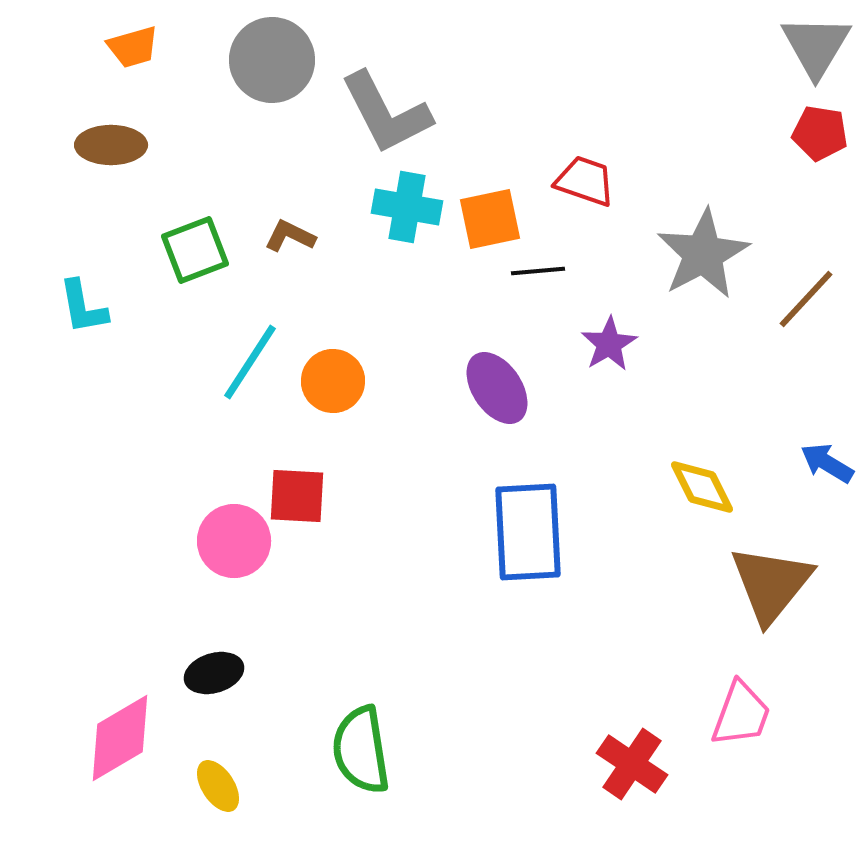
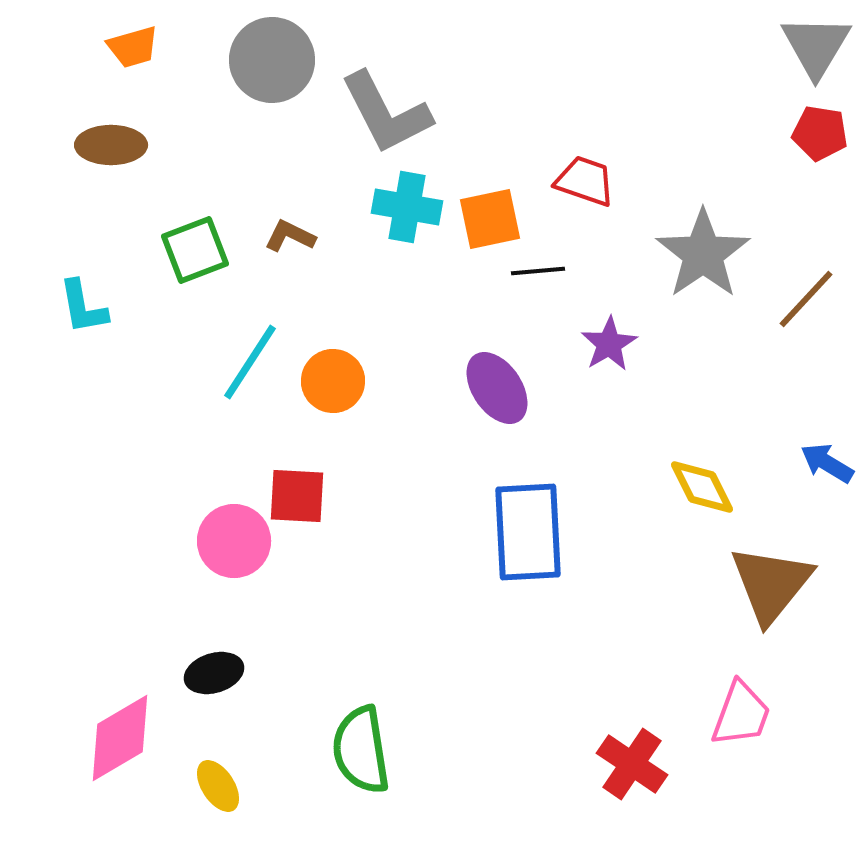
gray star: rotated 6 degrees counterclockwise
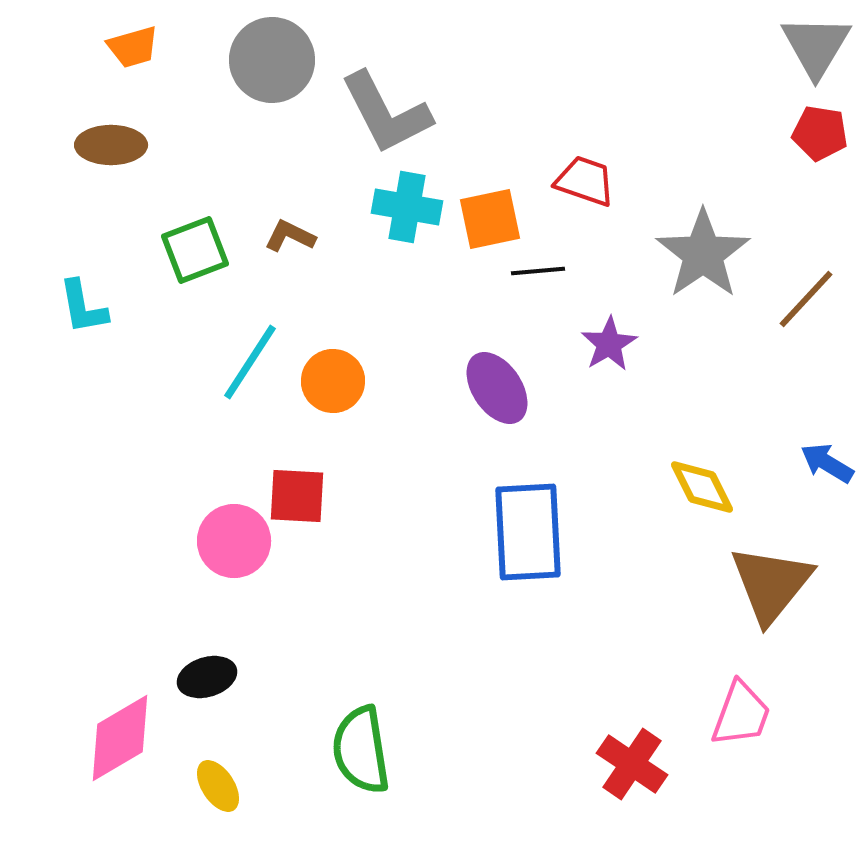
black ellipse: moved 7 px left, 4 px down
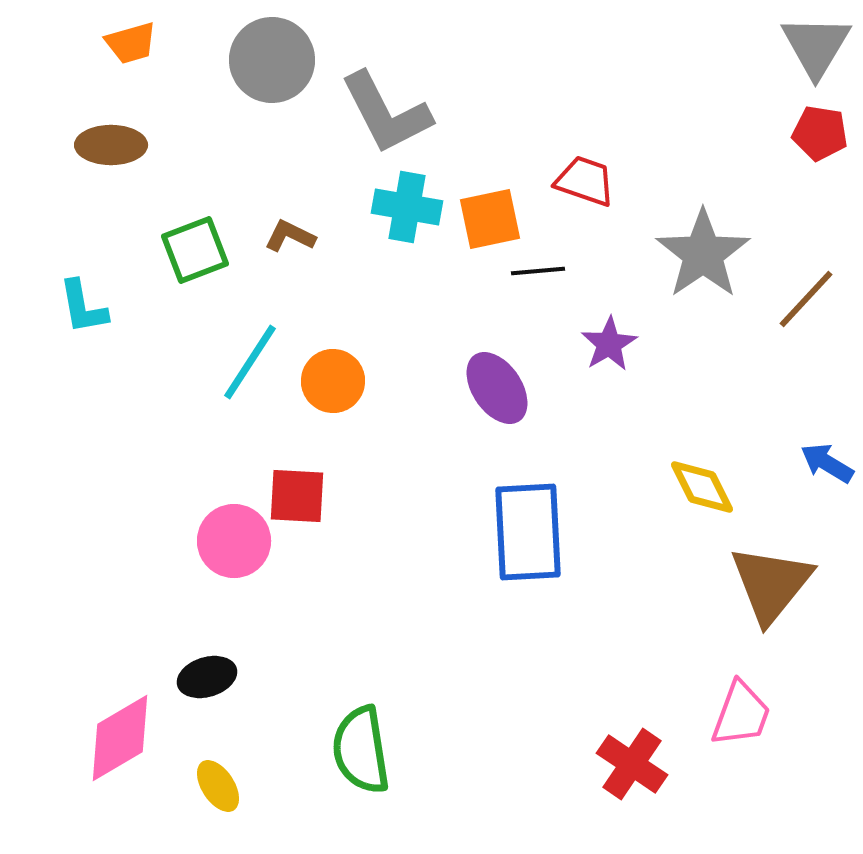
orange trapezoid: moved 2 px left, 4 px up
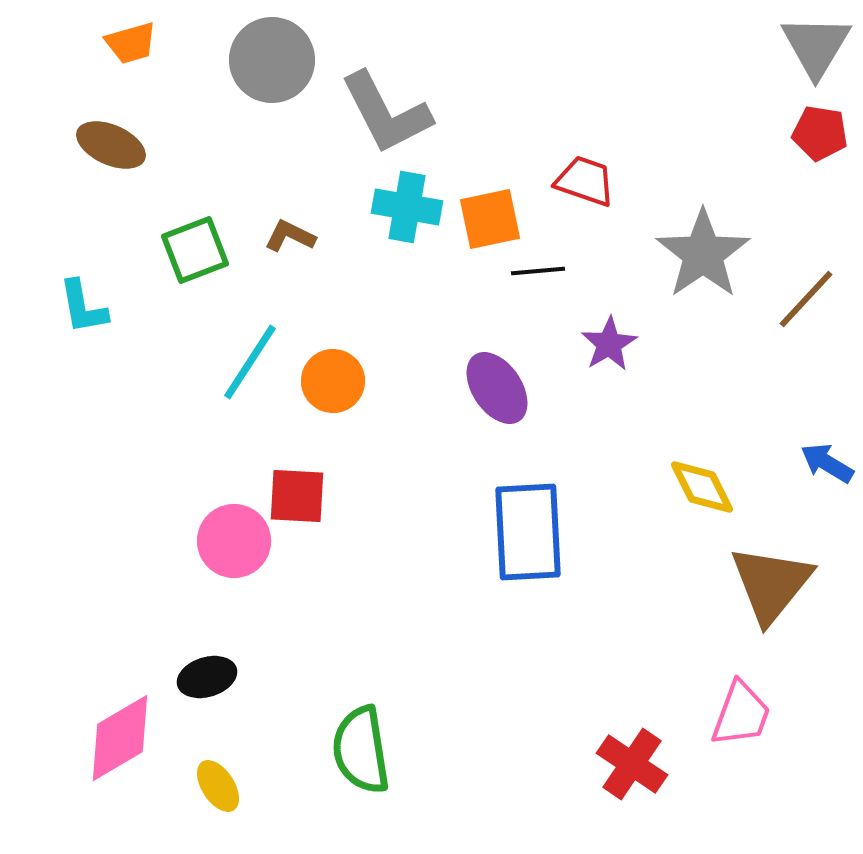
brown ellipse: rotated 24 degrees clockwise
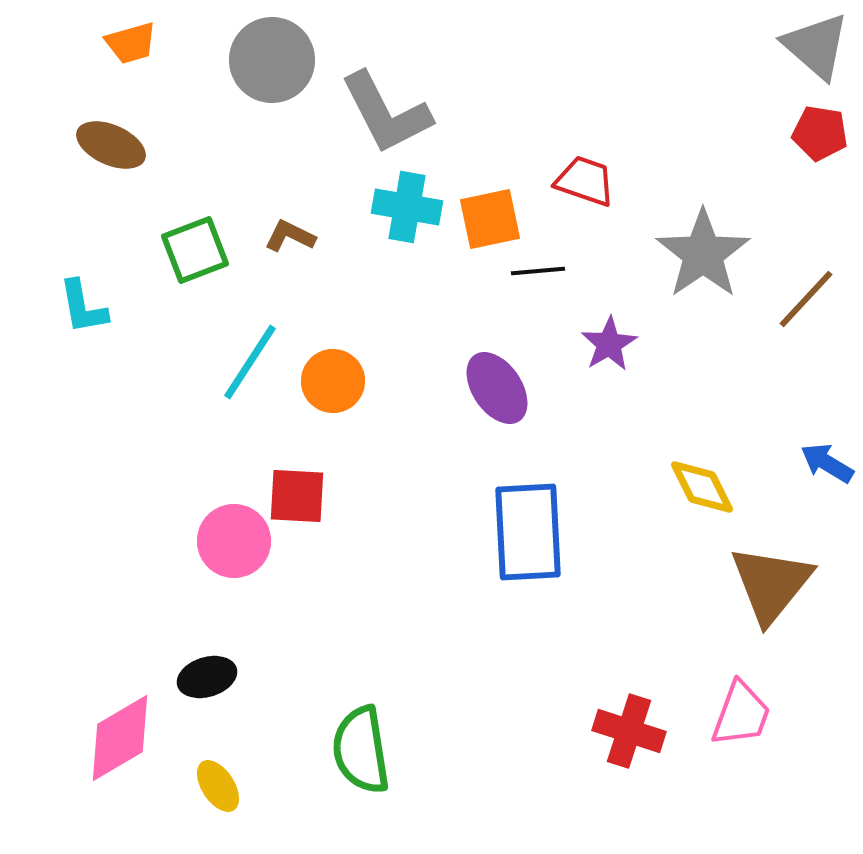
gray triangle: rotated 20 degrees counterclockwise
red cross: moved 3 px left, 33 px up; rotated 16 degrees counterclockwise
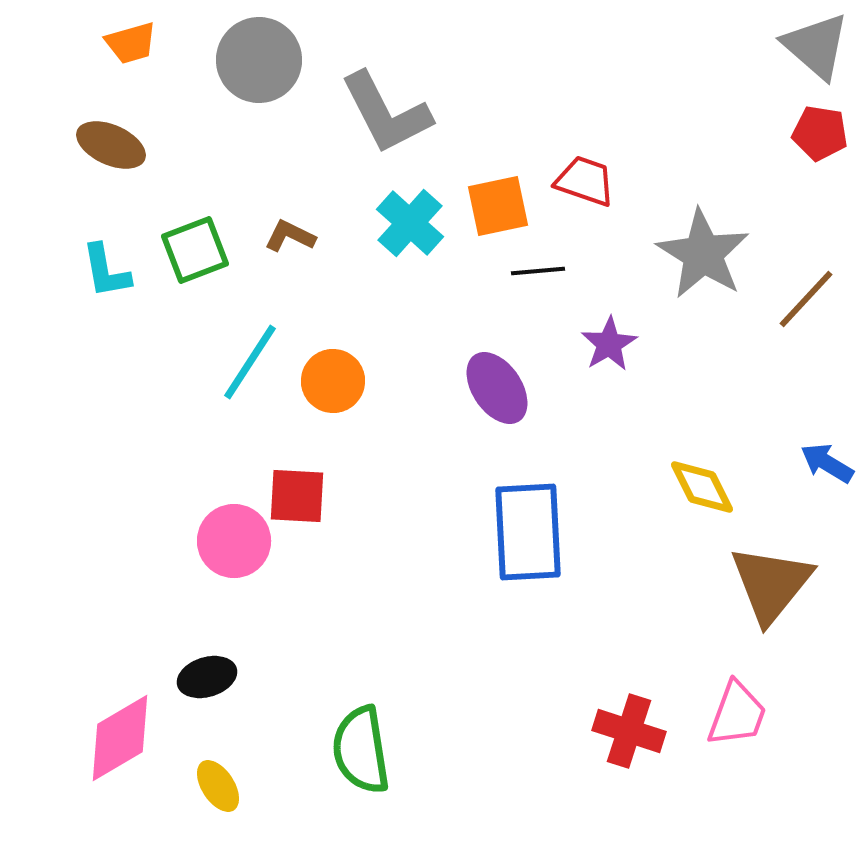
gray circle: moved 13 px left
cyan cross: moved 3 px right, 16 px down; rotated 32 degrees clockwise
orange square: moved 8 px right, 13 px up
gray star: rotated 6 degrees counterclockwise
cyan L-shape: moved 23 px right, 36 px up
pink trapezoid: moved 4 px left
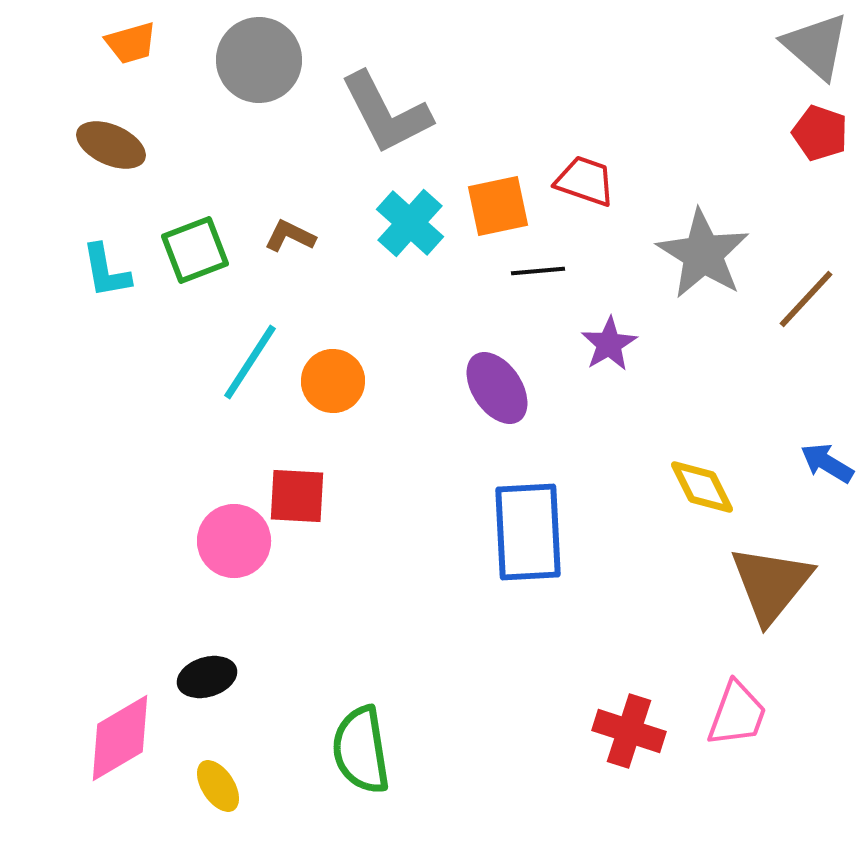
red pentagon: rotated 10 degrees clockwise
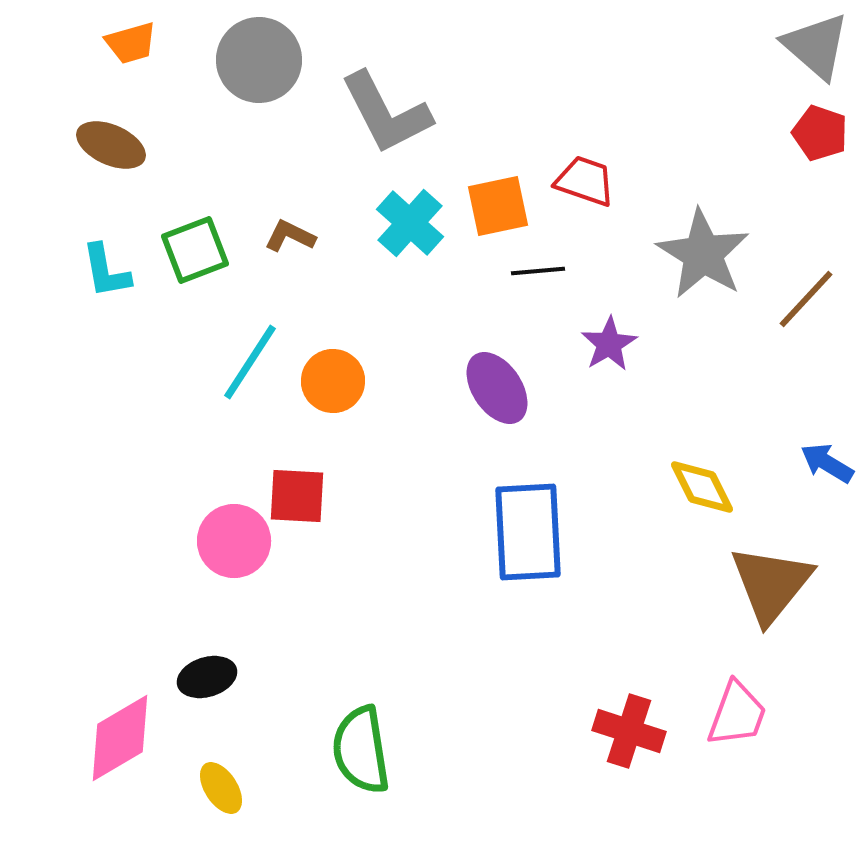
yellow ellipse: moved 3 px right, 2 px down
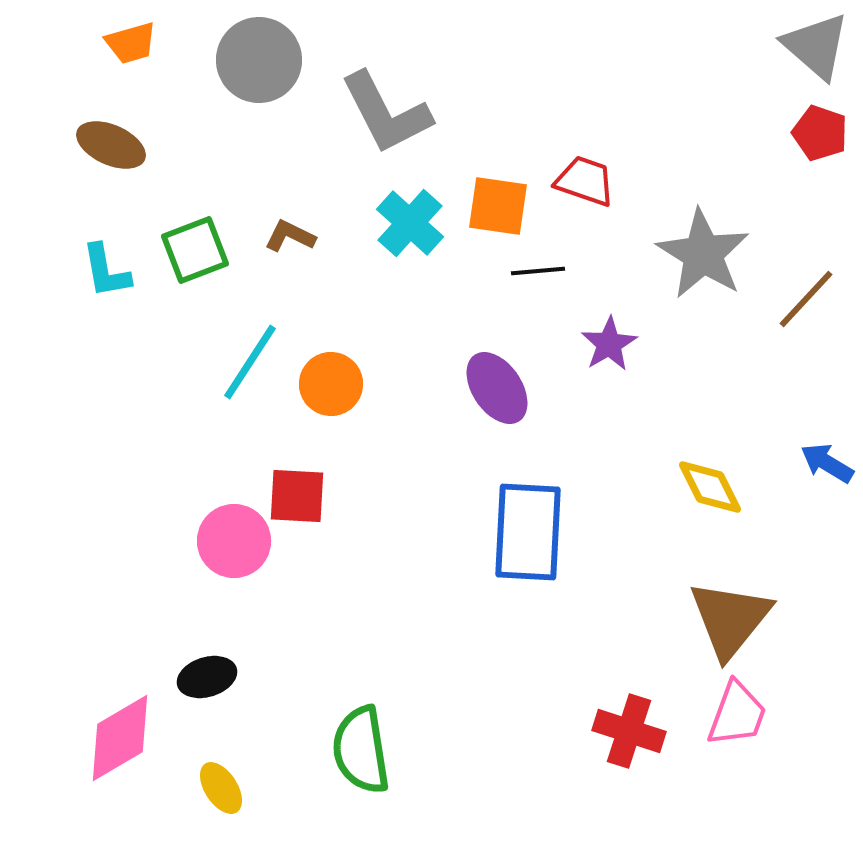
orange square: rotated 20 degrees clockwise
orange circle: moved 2 px left, 3 px down
yellow diamond: moved 8 px right
blue rectangle: rotated 6 degrees clockwise
brown triangle: moved 41 px left, 35 px down
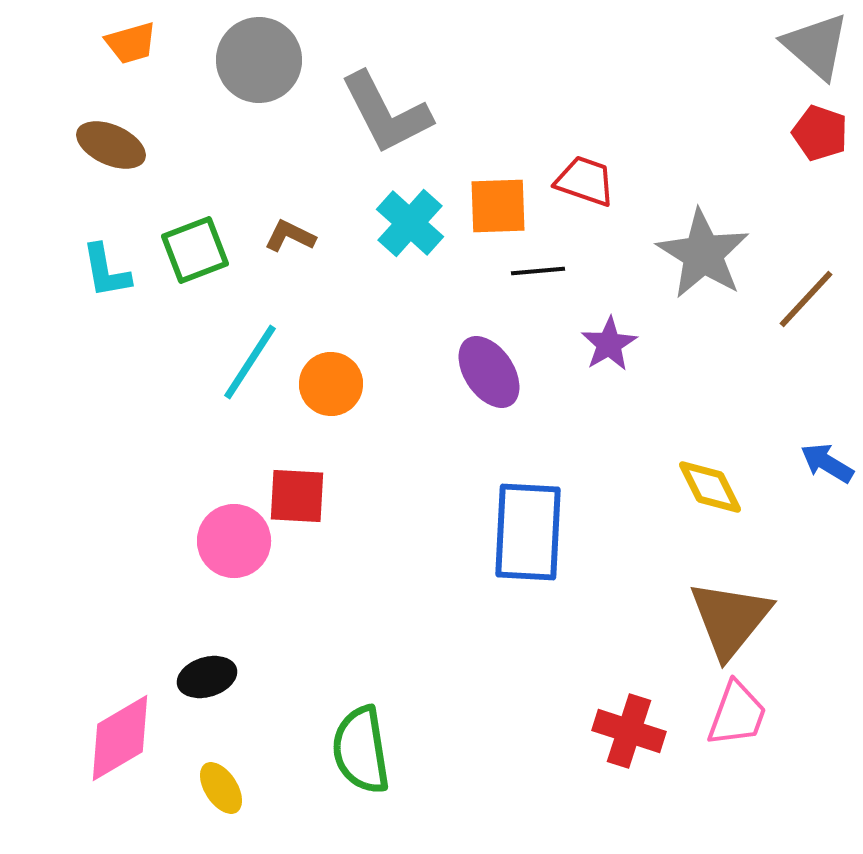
orange square: rotated 10 degrees counterclockwise
purple ellipse: moved 8 px left, 16 px up
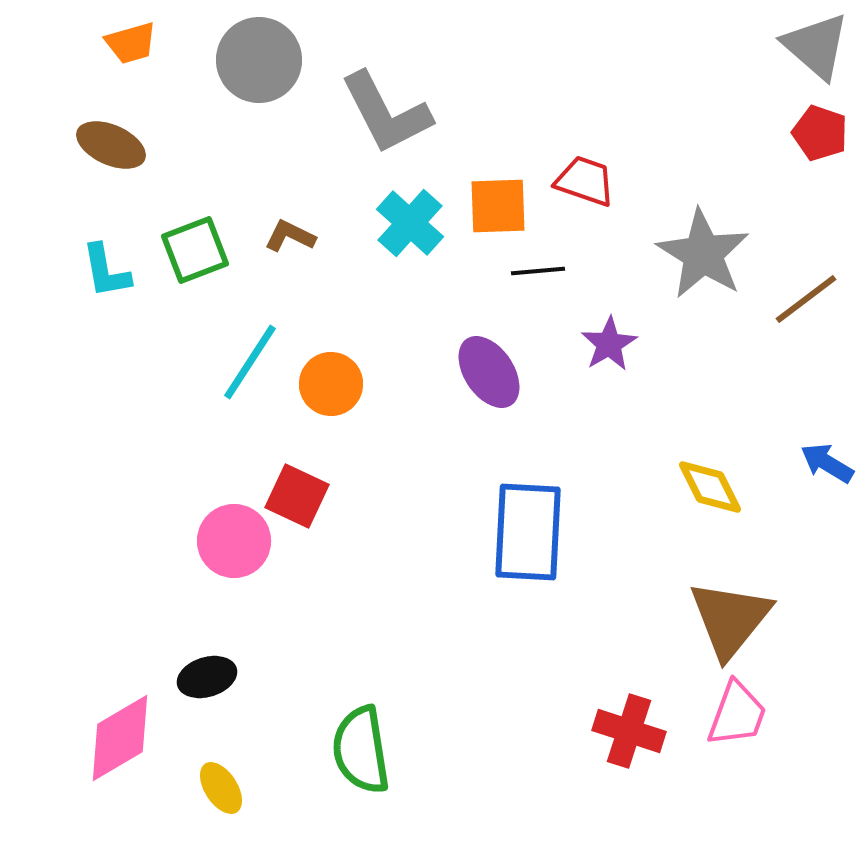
brown line: rotated 10 degrees clockwise
red square: rotated 22 degrees clockwise
